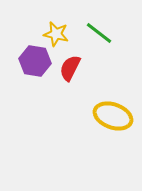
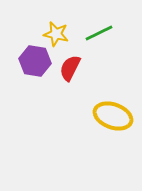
green line: rotated 64 degrees counterclockwise
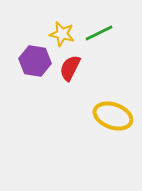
yellow star: moved 6 px right
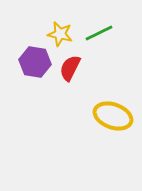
yellow star: moved 2 px left
purple hexagon: moved 1 px down
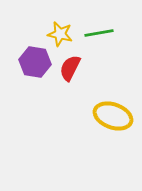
green line: rotated 16 degrees clockwise
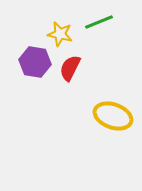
green line: moved 11 px up; rotated 12 degrees counterclockwise
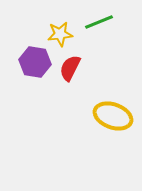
yellow star: rotated 20 degrees counterclockwise
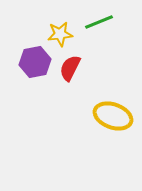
purple hexagon: rotated 20 degrees counterclockwise
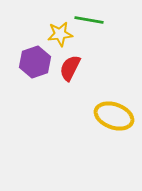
green line: moved 10 px left, 2 px up; rotated 32 degrees clockwise
purple hexagon: rotated 8 degrees counterclockwise
yellow ellipse: moved 1 px right
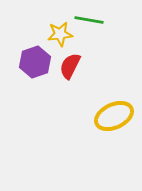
red semicircle: moved 2 px up
yellow ellipse: rotated 45 degrees counterclockwise
